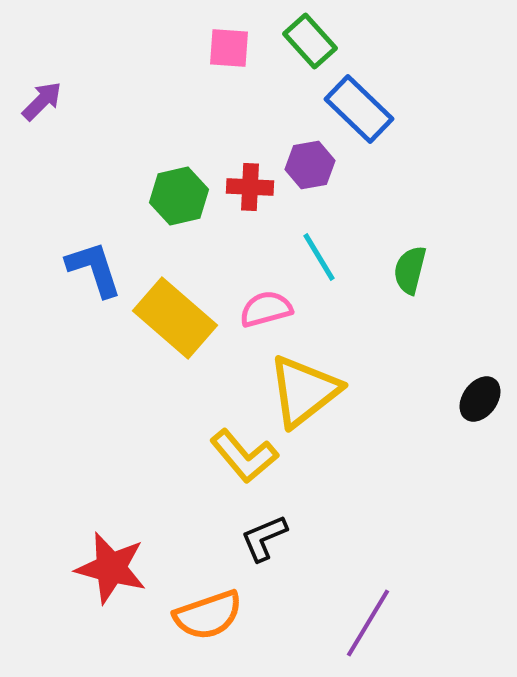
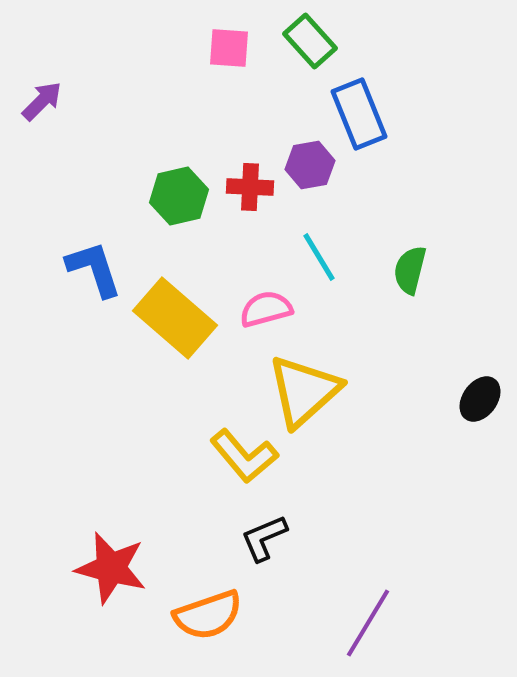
blue rectangle: moved 5 px down; rotated 24 degrees clockwise
yellow triangle: rotated 4 degrees counterclockwise
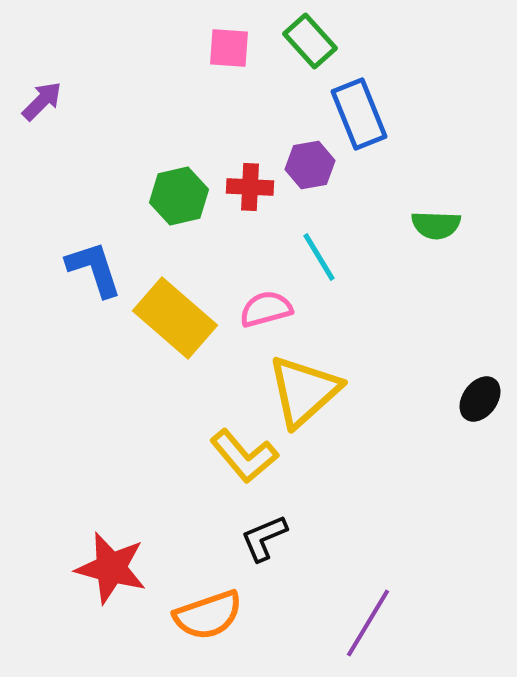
green semicircle: moved 26 px right, 45 px up; rotated 102 degrees counterclockwise
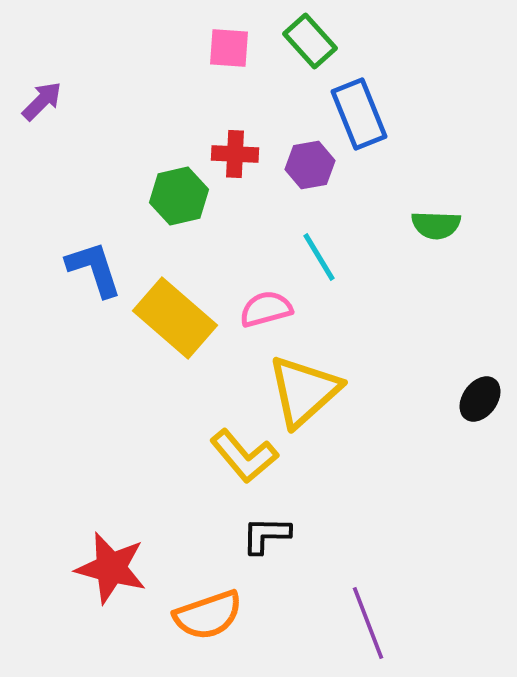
red cross: moved 15 px left, 33 px up
black L-shape: moved 2 px right, 3 px up; rotated 24 degrees clockwise
purple line: rotated 52 degrees counterclockwise
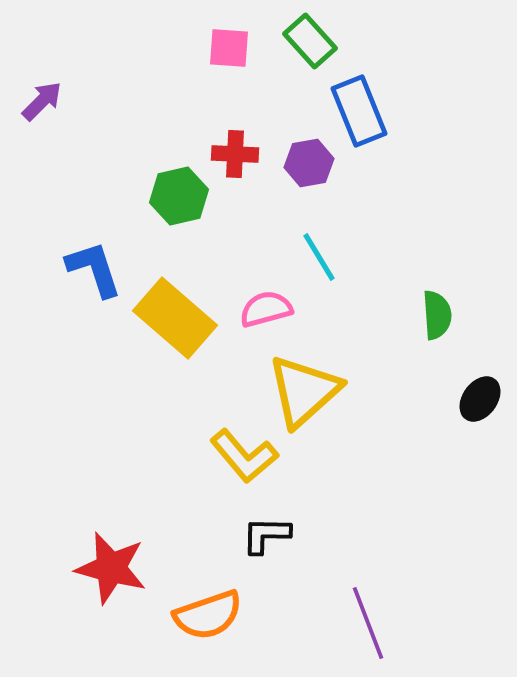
blue rectangle: moved 3 px up
purple hexagon: moved 1 px left, 2 px up
green semicircle: moved 1 px right, 90 px down; rotated 96 degrees counterclockwise
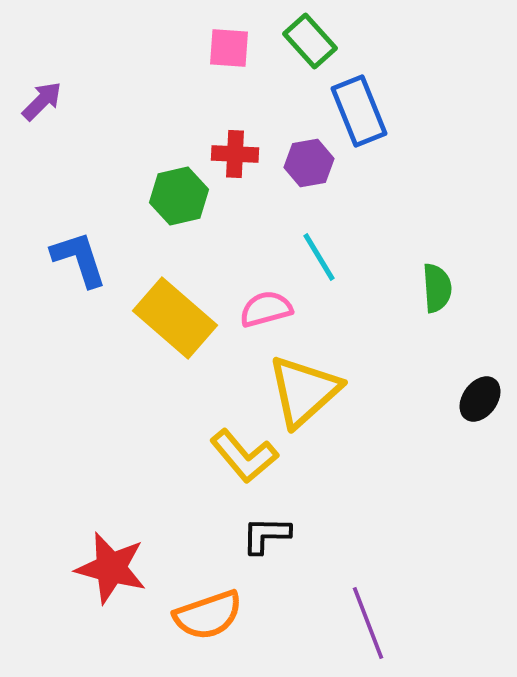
blue L-shape: moved 15 px left, 10 px up
green semicircle: moved 27 px up
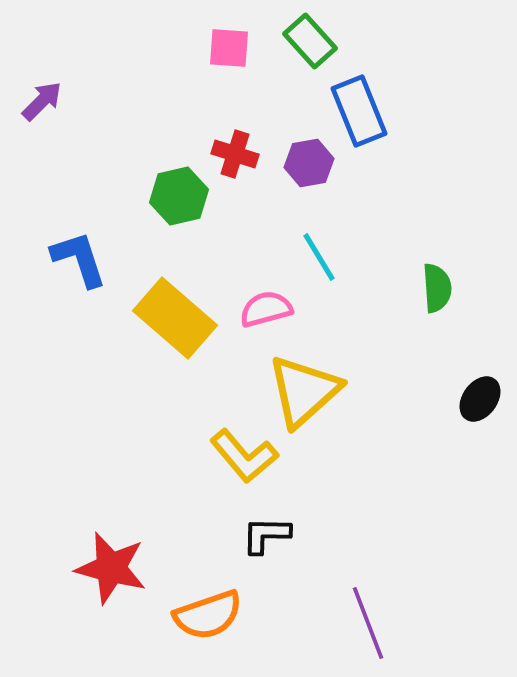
red cross: rotated 15 degrees clockwise
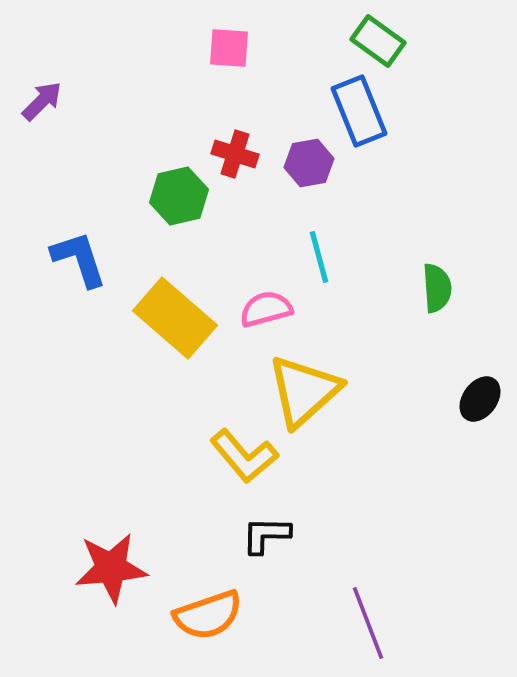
green rectangle: moved 68 px right; rotated 12 degrees counterclockwise
cyan line: rotated 16 degrees clockwise
red star: rotated 20 degrees counterclockwise
